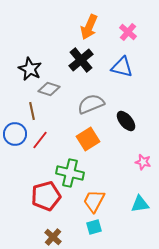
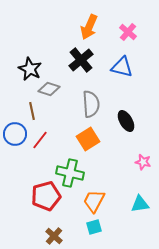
gray semicircle: rotated 108 degrees clockwise
black ellipse: rotated 10 degrees clockwise
brown cross: moved 1 px right, 1 px up
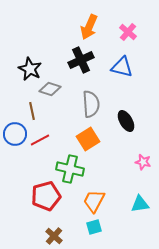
black cross: rotated 15 degrees clockwise
gray diamond: moved 1 px right
red line: rotated 24 degrees clockwise
green cross: moved 4 px up
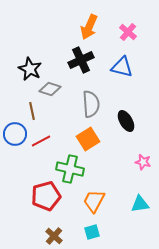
red line: moved 1 px right, 1 px down
cyan square: moved 2 px left, 5 px down
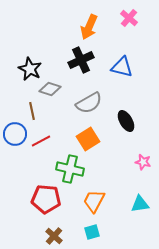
pink cross: moved 1 px right, 14 px up
gray semicircle: moved 2 px left, 1 px up; rotated 64 degrees clockwise
red pentagon: moved 3 px down; rotated 20 degrees clockwise
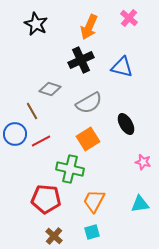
black star: moved 6 px right, 45 px up
brown line: rotated 18 degrees counterclockwise
black ellipse: moved 3 px down
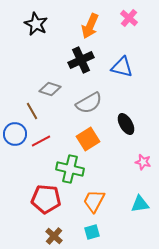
orange arrow: moved 1 px right, 1 px up
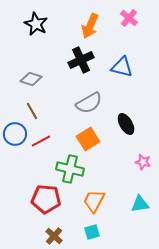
gray diamond: moved 19 px left, 10 px up
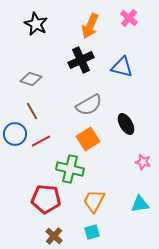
gray semicircle: moved 2 px down
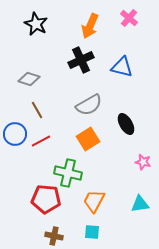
gray diamond: moved 2 px left
brown line: moved 5 px right, 1 px up
green cross: moved 2 px left, 4 px down
cyan square: rotated 21 degrees clockwise
brown cross: rotated 30 degrees counterclockwise
